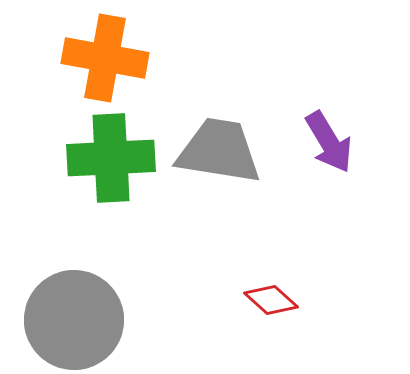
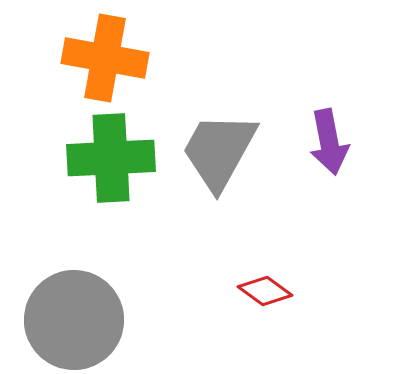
purple arrow: rotated 20 degrees clockwise
gray trapezoid: rotated 70 degrees counterclockwise
red diamond: moved 6 px left, 9 px up; rotated 6 degrees counterclockwise
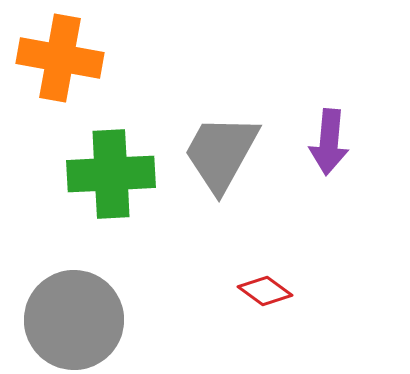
orange cross: moved 45 px left
purple arrow: rotated 16 degrees clockwise
gray trapezoid: moved 2 px right, 2 px down
green cross: moved 16 px down
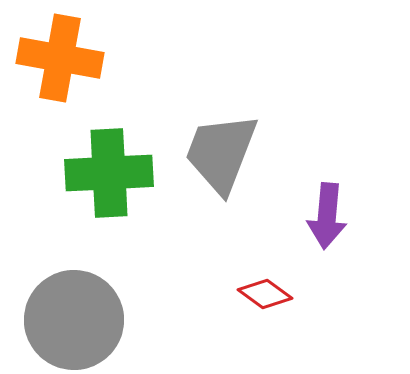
purple arrow: moved 2 px left, 74 px down
gray trapezoid: rotated 8 degrees counterclockwise
green cross: moved 2 px left, 1 px up
red diamond: moved 3 px down
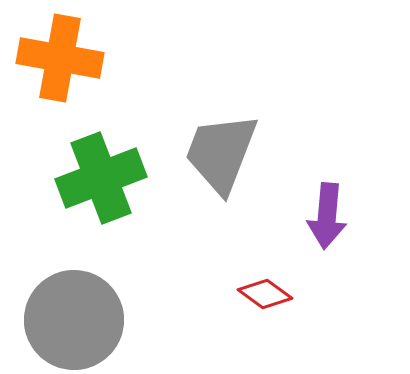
green cross: moved 8 px left, 5 px down; rotated 18 degrees counterclockwise
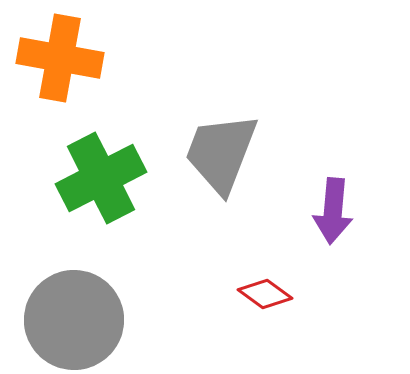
green cross: rotated 6 degrees counterclockwise
purple arrow: moved 6 px right, 5 px up
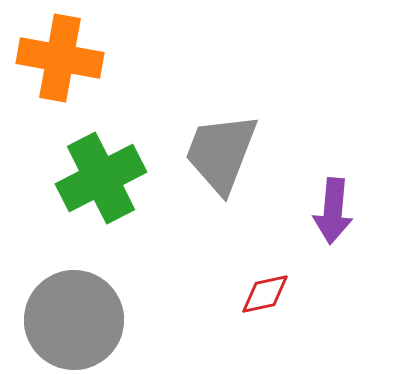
red diamond: rotated 48 degrees counterclockwise
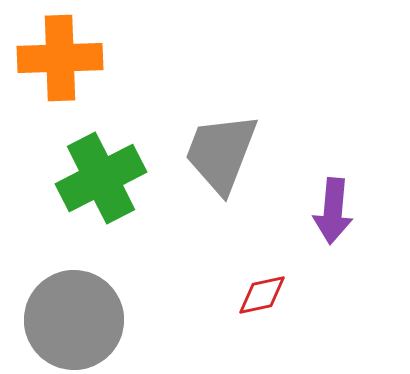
orange cross: rotated 12 degrees counterclockwise
red diamond: moved 3 px left, 1 px down
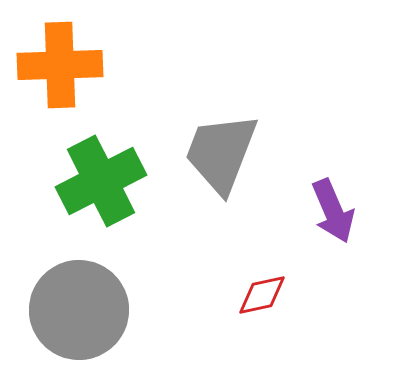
orange cross: moved 7 px down
green cross: moved 3 px down
purple arrow: rotated 28 degrees counterclockwise
gray circle: moved 5 px right, 10 px up
